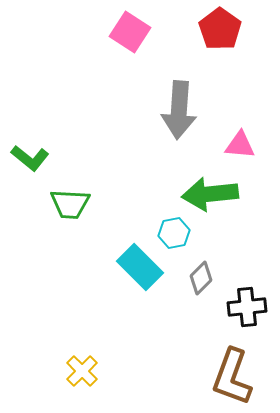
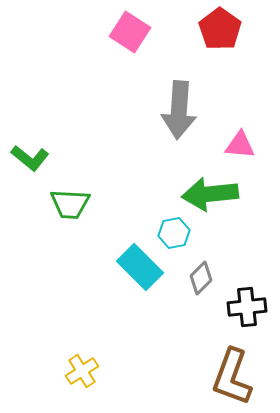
yellow cross: rotated 12 degrees clockwise
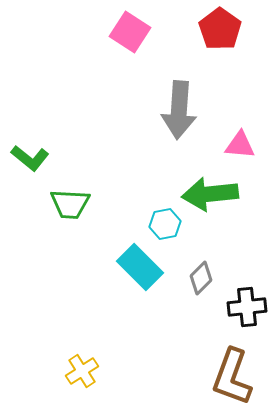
cyan hexagon: moved 9 px left, 9 px up
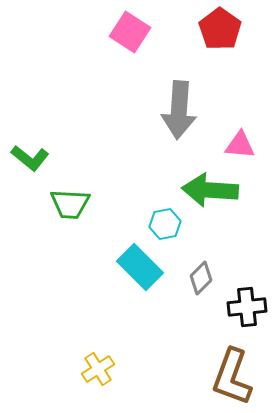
green arrow: moved 4 px up; rotated 10 degrees clockwise
yellow cross: moved 16 px right, 2 px up
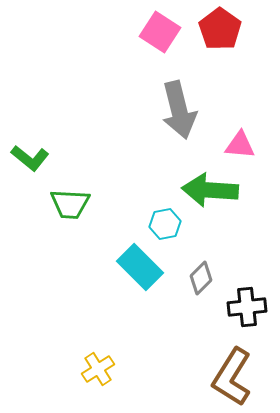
pink square: moved 30 px right
gray arrow: rotated 18 degrees counterclockwise
brown L-shape: rotated 12 degrees clockwise
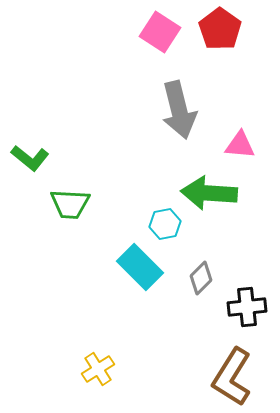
green arrow: moved 1 px left, 3 px down
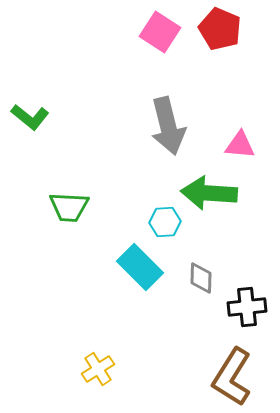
red pentagon: rotated 12 degrees counterclockwise
gray arrow: moved 11 px left, 16 px down
green L-shape: moved 41 px up
green trapezoid: moved 1 px left, 3 px down
cyan hexagon: moved 2 px up; rotated 8 degrees clockwise
gray diamond: rotated 44 degrees counterclockwise
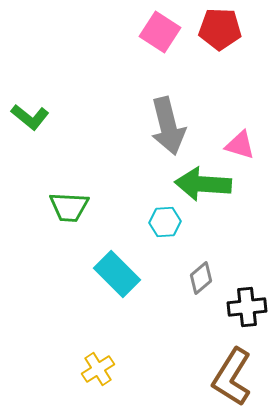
red pentagon: rotated 21 degrees counterclockwise
pink triangle: rotated 12 degrees clockwise
green arrow: moved 6 px left, 9 px up
cyan rectangle: moved 23 px left, 7 px down
gray diamond: rotated 48 degrees clockwise
